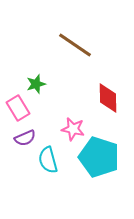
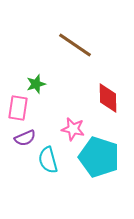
pink rectangle: rotated 40 degrees clockwise
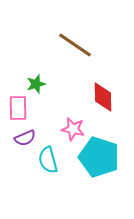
red diamond: moved 5 px left, 1 px up
pink rectangle: rotated 10 degrees counterclockwise
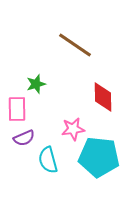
pink rectangle: moved 1 px left, 1 px down
pink star: rotated 20 degrees counterclockwise
purple semicircle: moved 1 px left
cyan pentagon: rotated 12 degrees counterclockwise
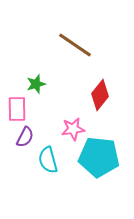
red diamond: moved 3 px left, 2 px up; rotated 40 degrees clockwise
purple semicircle: moved 1 px right, 1 px up; rotated 40 degrees counterclockwise
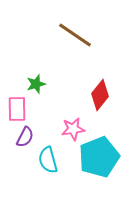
brown line: moved 10 px up
cyan pentagon: rotated 27 degrees counterclockwise
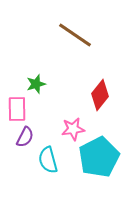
cyan pentagon: rotated 6 degrees counterclockwise
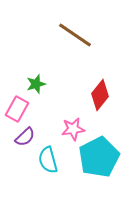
pink rectangle: rotated 30 degrees clockwise
purple semicircle: rotated 20 degrees clockwise
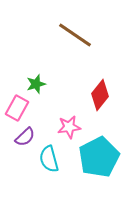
pink rectangle: moved 1 px up
pink star: moved 4 px left, 2 px up
cyan semicircle: moved 1 px right, 1 px up
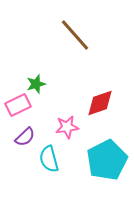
brown line: rotated 15 degrees clockwise
red diamond: moved 8 px down; rotated 32 degrees clockwise
pink rectangle: moved 1 px right, 3 px up; rotated 35 degrees clockwise
pink star: moved 2 px left
cyan pentagon: moved 8 px right, 3 px down
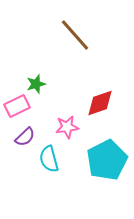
pink rectangle: moved 1 px left, 1 px down
